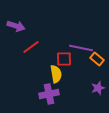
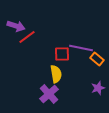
red line: moved 4 px left, 10 px up
red square: moved 2 px left, 5 px up
purple cross: rotated 30 degrees counterclockwise
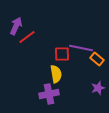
purple arrow: rotated 84 degrees counterclockwise
purple cross: rotated 30 degrees clockwise
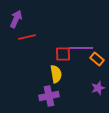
purple arrow: moved 7 px up
red line: rotated 24 degrees clockwise
purple line: rotated 10 degrees counterclockwise
red square: moved 1 px right
purple cross: moved 2 px down
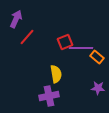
red line: rotated 36 degrees counterclockwise
red square: moved 2 px right, 12 px up; rotated 21 degrees counterclockwise
orange rectangle: moved 2 px up
purple star: rotated 24 degrees clockwise
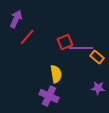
purple cross: rotated 36 degrees clockwise
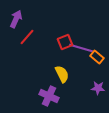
purple line: rotated 15 degrees clockwise
yellow semicircle: moved 6 px right; rotated 18 degrees counterclockwise
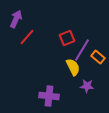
red square: moved 2 px right, 4 px up
purple line: moved 1 px right, 2 px down; rotated 75 degrees counterclockwise
orange rectangle: moved 1 px right
yellow semicircle: moved 11 px right, 7 px up
purple star: moved 11 px left, 2 px up
purple cross: rotated 18 degrees counterclockwise
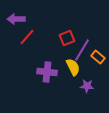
purple arrow: rotated 114 degrees counterclockwise
purple cross: moved 2 px left, 24 px up
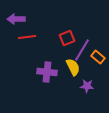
red line: rotated 42 degrees clockwise
